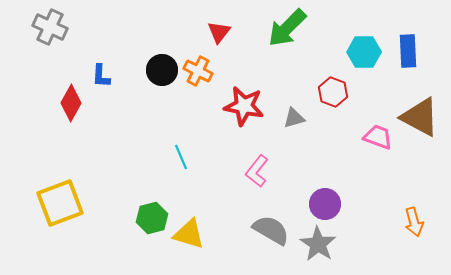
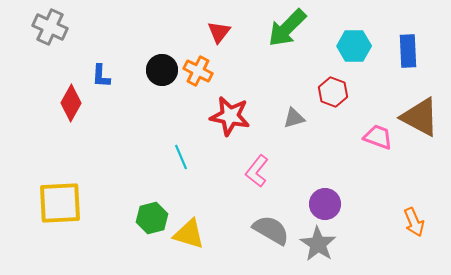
cyan hexagon: moved 10 px left, 6 px up
red star: moved 14 px left, 10 px down
yellow square: rotated 18 degrees clockwise
orange arrow: rotated 8 degrees counterclockwise
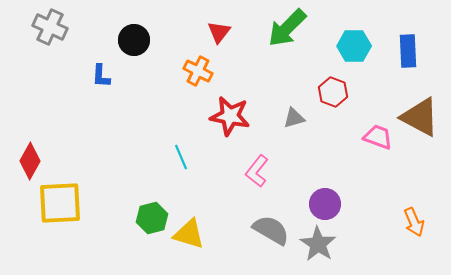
black circle: moved 28 px left, 30 px up
red diamond: moved 41 px left, 58 px down
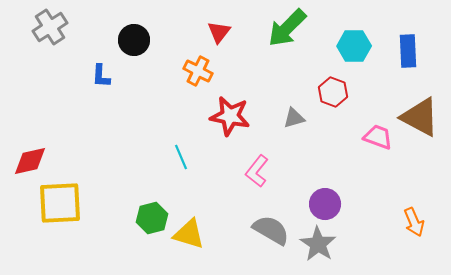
gray cross: rotated 32 degrees clockwise
red diamond: rotated 48 degrees clockwise
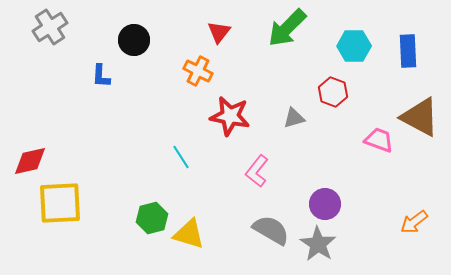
pink trapezoid: moved 1 px right, 3 px down
cyan line: rotated 10 degrees counterclockwise
orange arrow: rotated 76 degrees clockwise
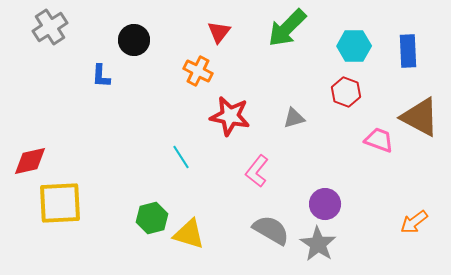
red hexagon: moved 13 px right
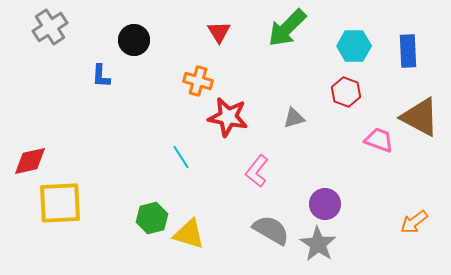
red triangle: rotated 10 degrees counterclockwise
orange cross: moved 10 px down; rotated 12 degrees counterclockwise
red star: moved 2 px left, 1 px down
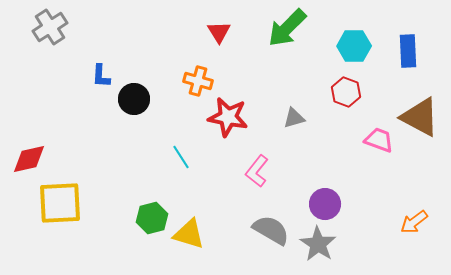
black circle: moved 59 px down
red diamond: moved 1 px left, 2 px up
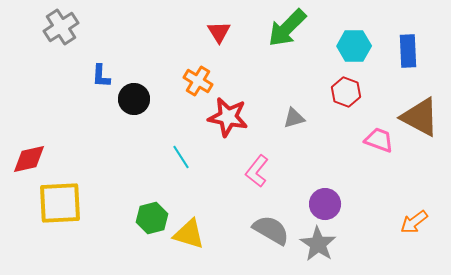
gray cross: moved 11 px right
orange cross: rotated 16 degrees clockwise
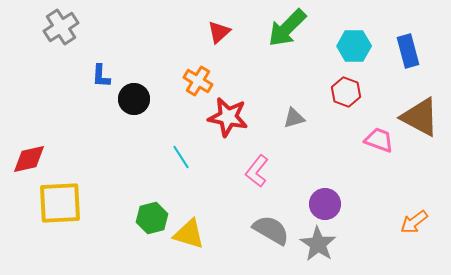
red triangle: rotated 20 degrees clockwise
blue rectangle: rotated 12 degrees counterclockwise
